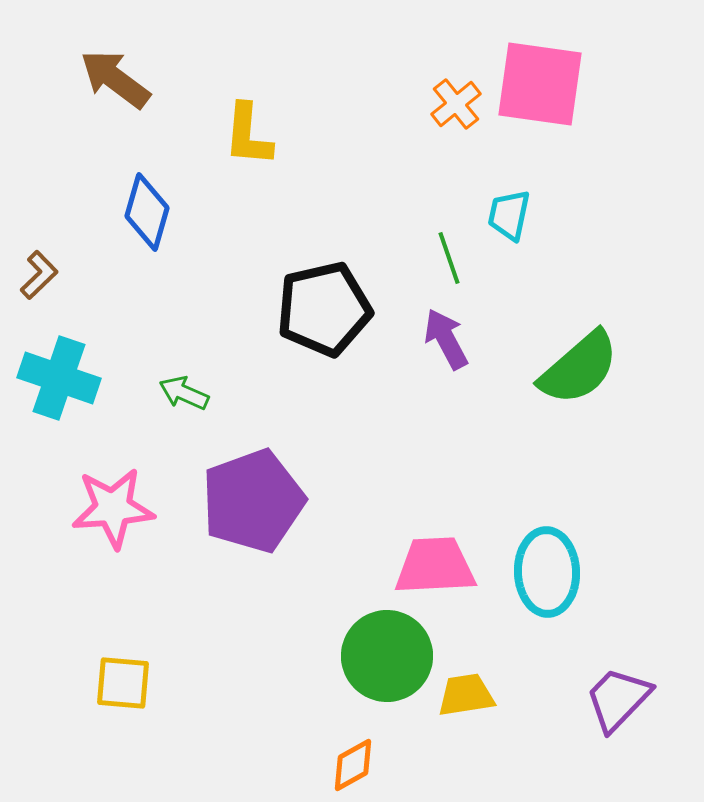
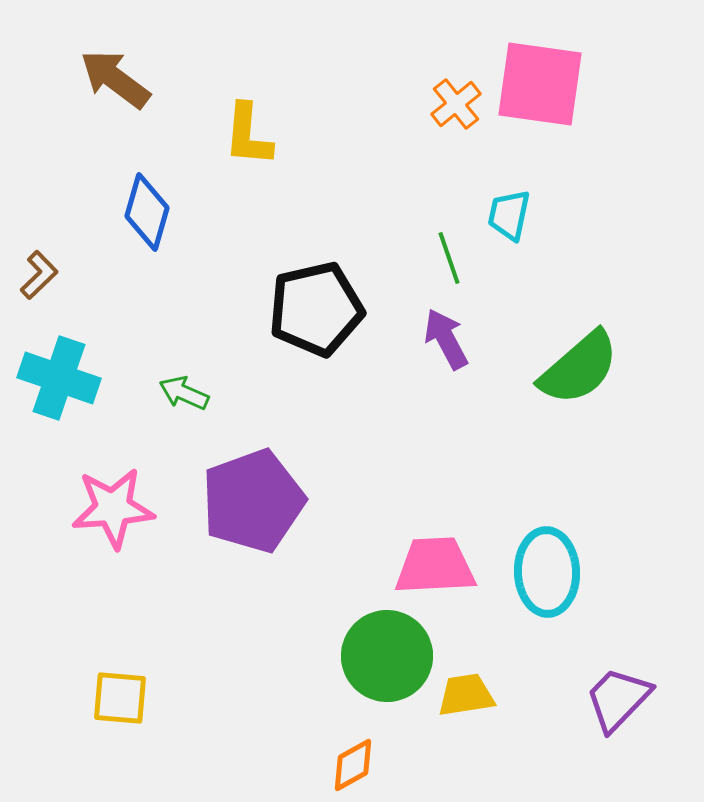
black pentagon: moved 8 px left
yellow square: moved 3 px left, 15 px down
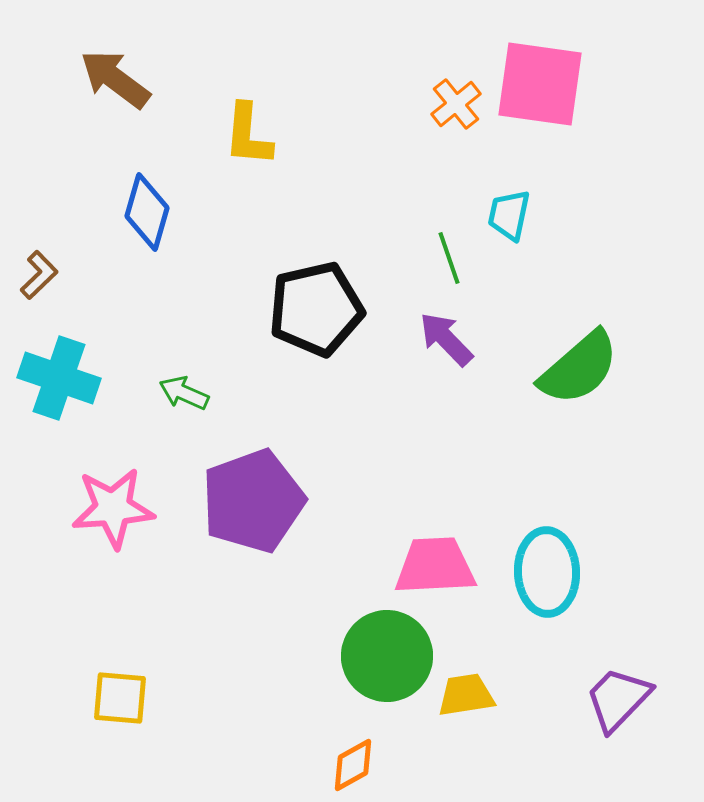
purple arrow: rotated 16 degrees counterclockwise
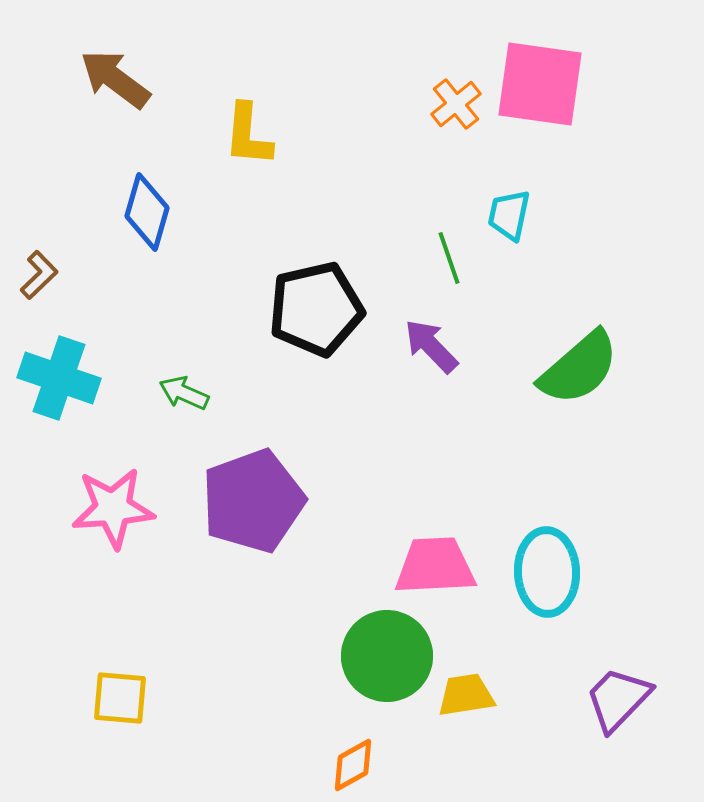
purple arrow: moved 15 px left, 7 px down
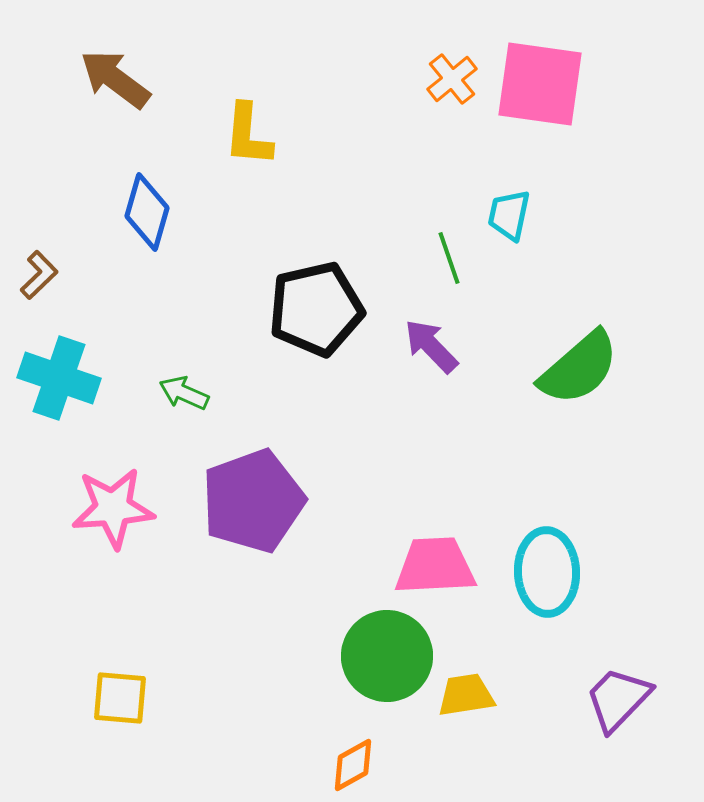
orange cross: moved 4 px left, 25 px up
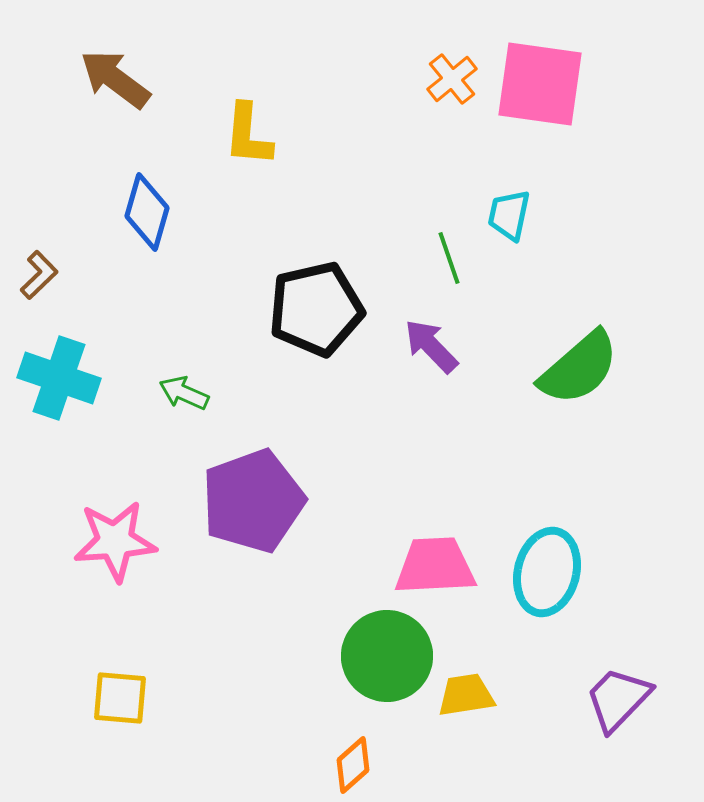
pink star: moved 2 px right, 33 px down
cyan ellipse: rotated 16 degrees clockwise
orange diamond: rotated 12 degrees counterclockwise
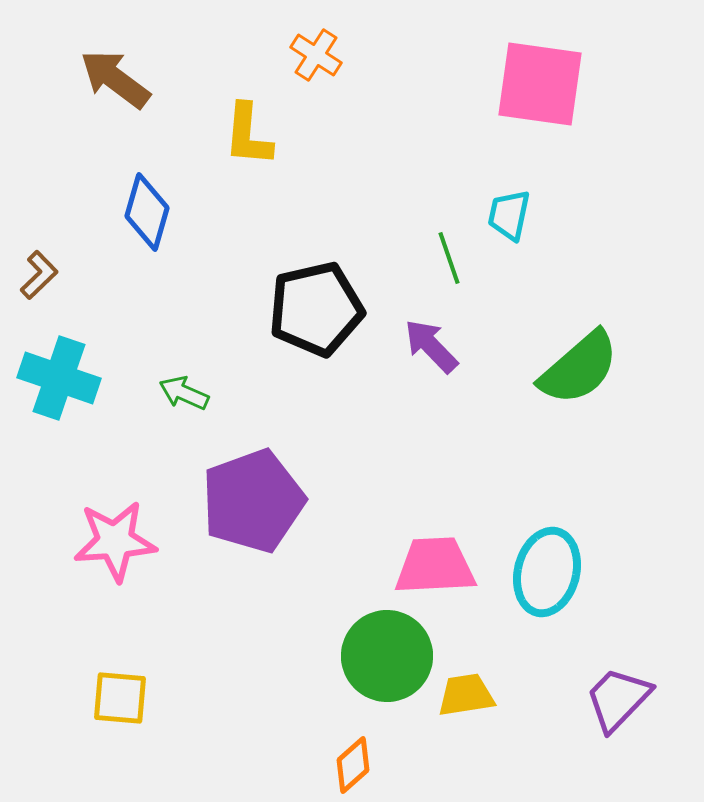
orange cross: moved 136 px left, 24 px up; rotated 18 degrees counterclockwise
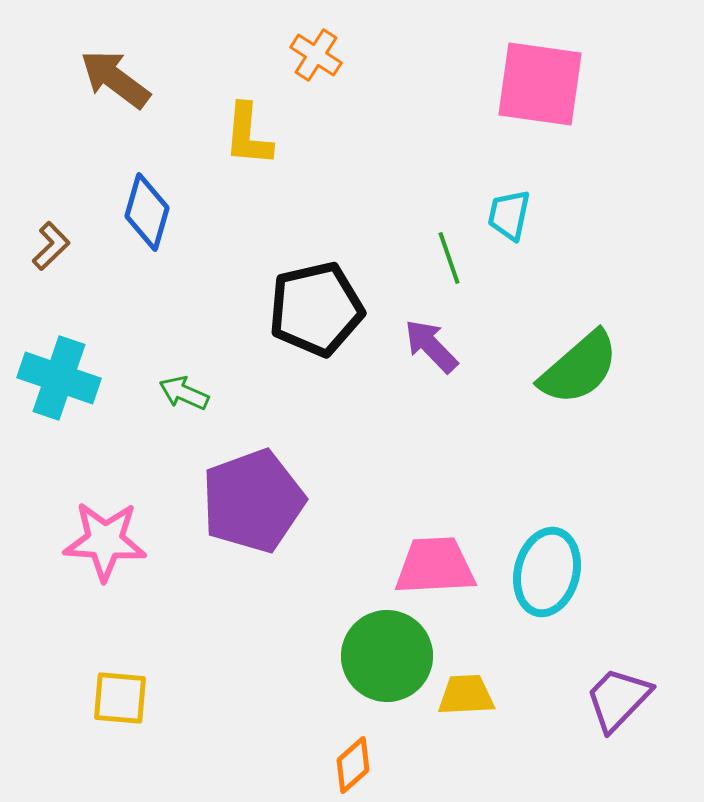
brown L-shape: moved 12 px right, 29 px up
pink star: moved 10 px left; rotated 8 degrees clockwise
yellow trapezoid: rotated 6 degrees clockwise
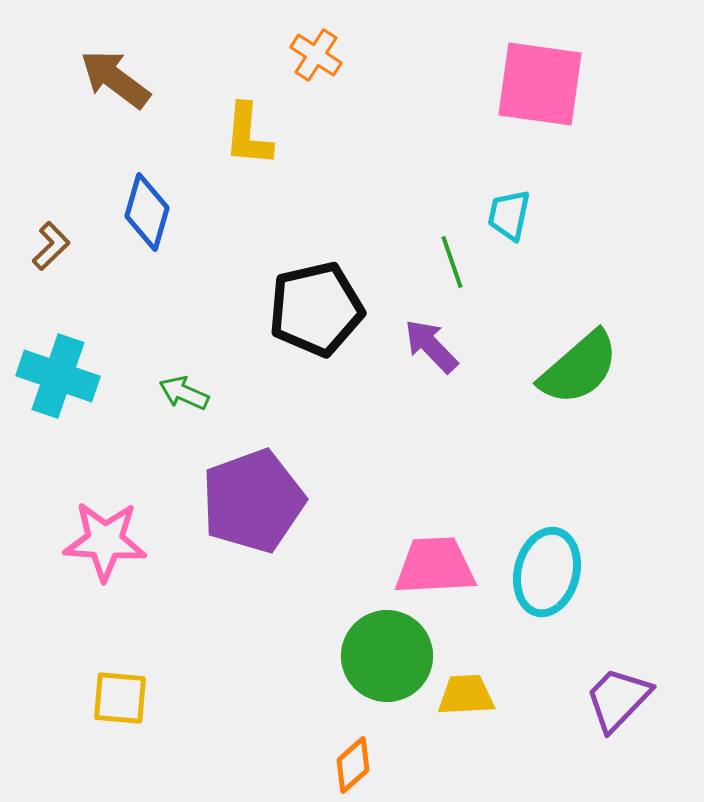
green line: moved 3 px right, 4 px down
cyan cross: moved 1 px left, 2 px up
